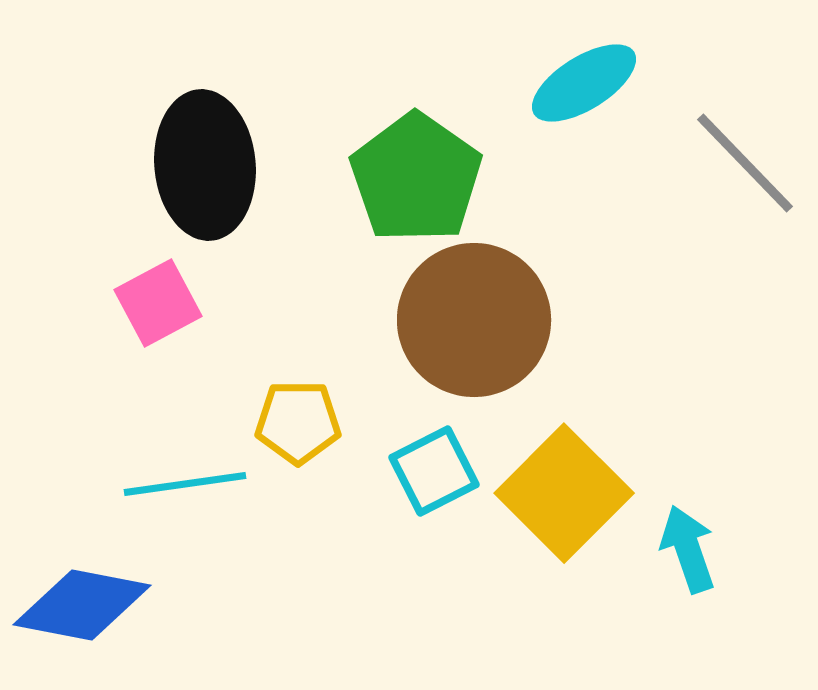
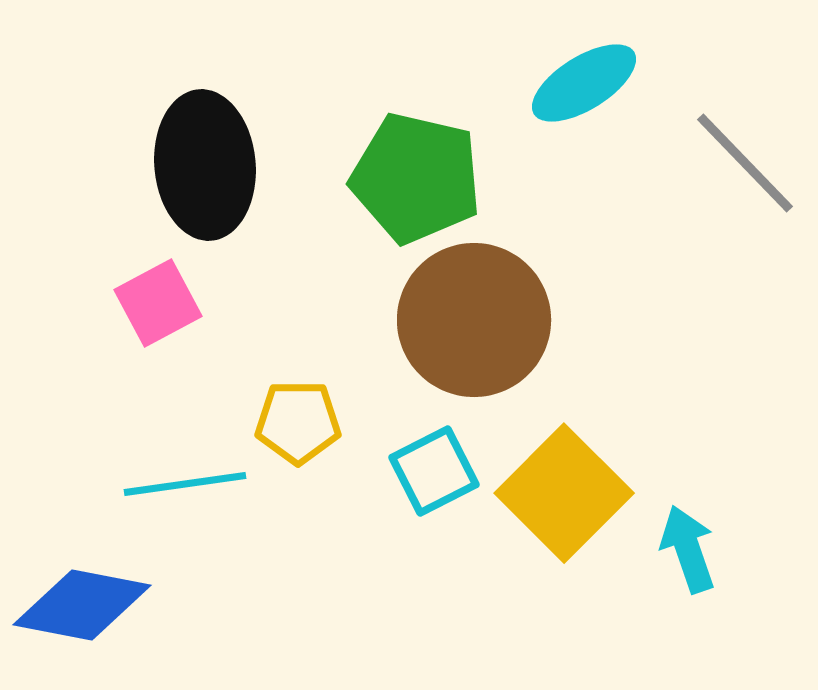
green pentagon: rotated 22 degrees counterclockwise
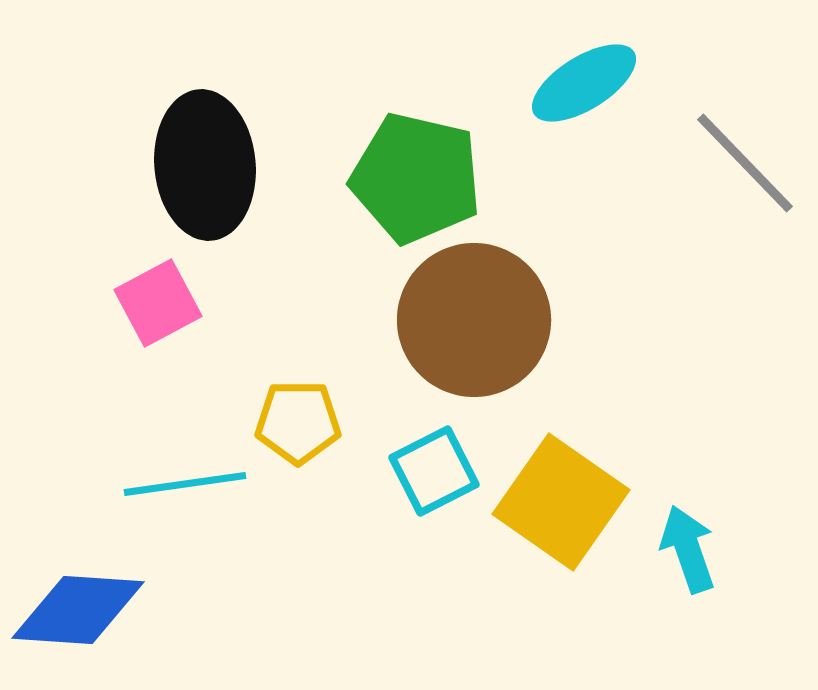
yellow square: moved 3 px left, 9 px down; rotated 10 degrees counterclockwise
blue diamond: moved 4 px left, 5 px down; rotated 7 degrees counterclockwise
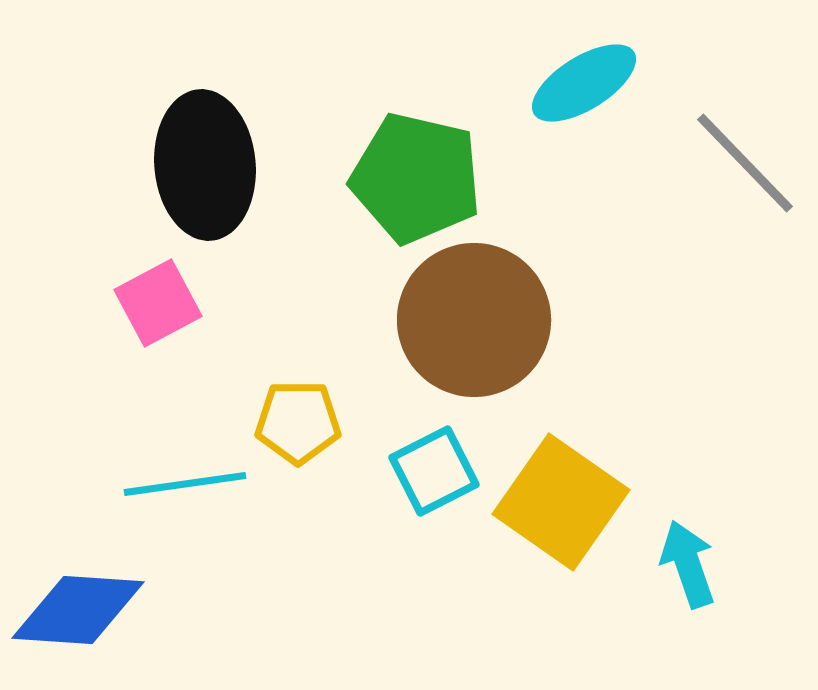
cyan arrow: moved 15 px down
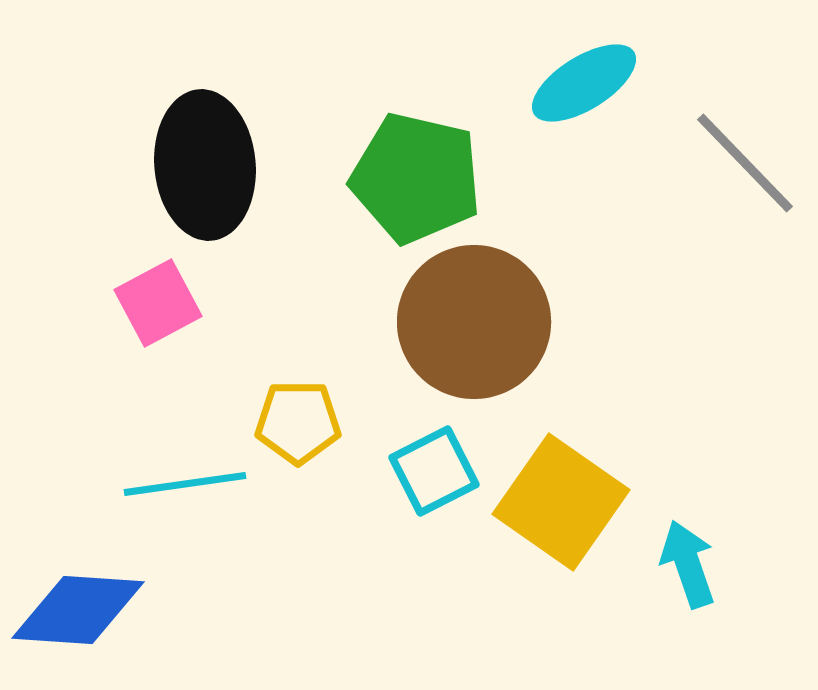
brown circle: moved 2 px down
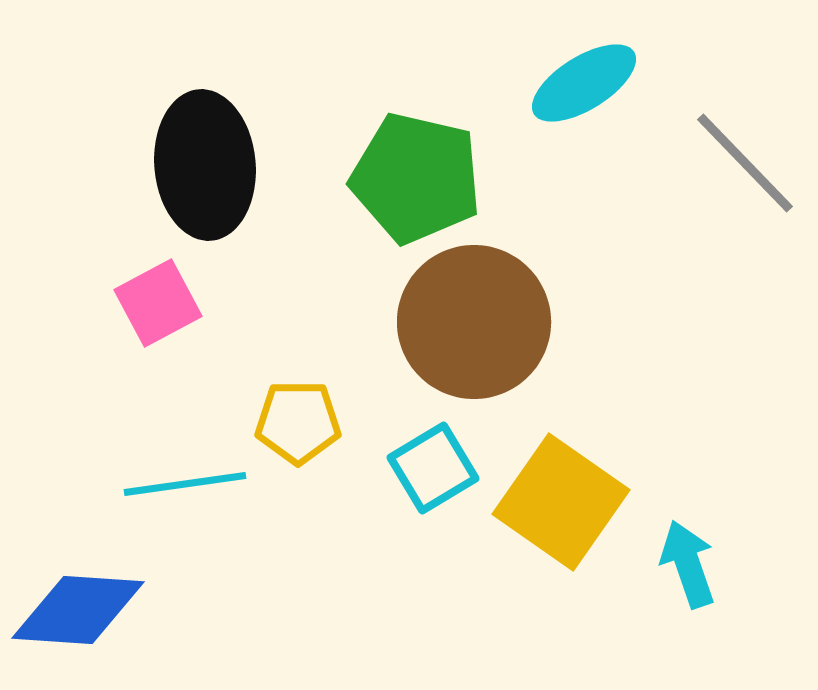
cyan square: moved 1 px left, 3 px up; rotated 4 degrees counterclockwise
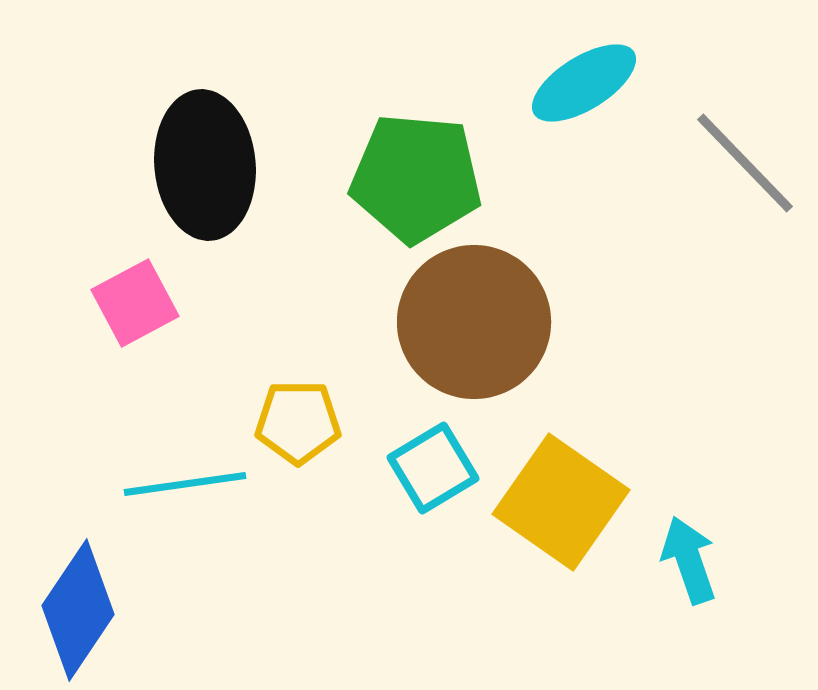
green pentagon: rotated 8 degrees counterclockwise
pink square: moved 23 px left
cyan arrow: moved 1 px right, 4 px up
blue diamond: rotated 60 degrees counterclockwise
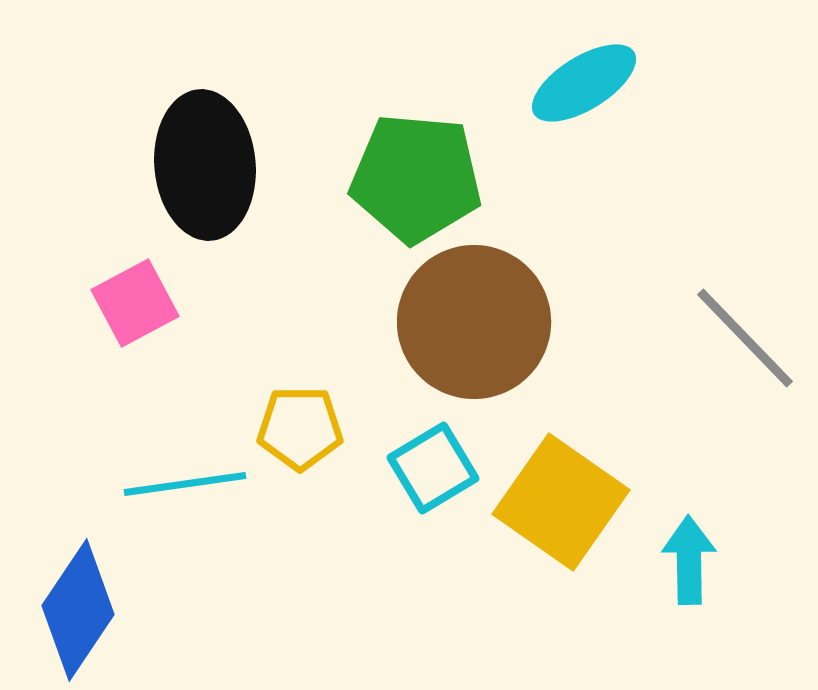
gray line: moved 175 px down
yellow pentagon: moved 2 px right, 6 px down
cyan arrow: rotated 18 degrees clockwise
